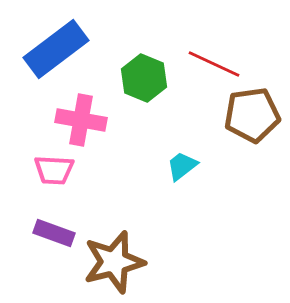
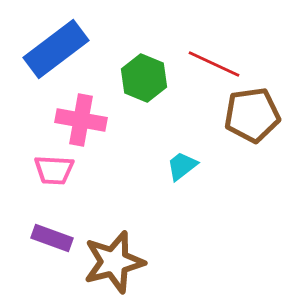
purple rectangle: moved 2 px left, 5 px down
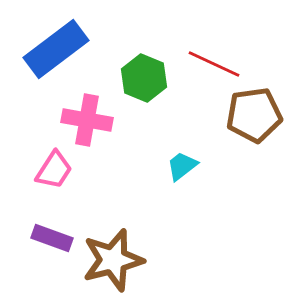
brown pentagon: moved 2 px right
pink cross: moved 6 px right
pink trapezoid: rotated 60 degrees counterclockwise
brown star: moved 1 px left, 2 px up
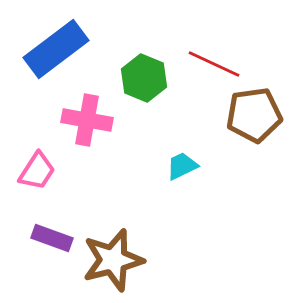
cyan trapezoid: rotated 12 degrees clockwise
pink trapezoid: moved 17 px left, 1 px down
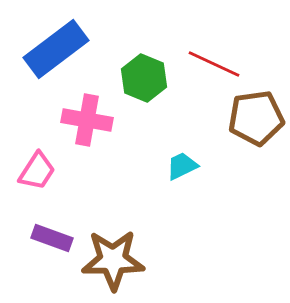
brown pentagon: moved 2 px right, 3 px down
brown star: rotated 14 degrees clockwise
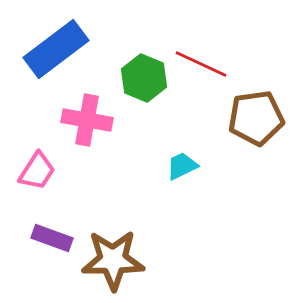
red line: moved 13 px left
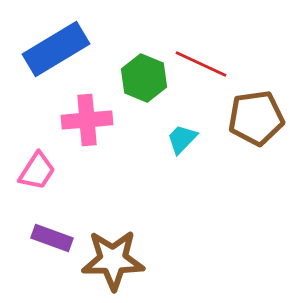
blue rectangle: rotated 6 degrees clockwise
pink cross: rotated 15 degrees counterclockwise
cyan trapezoid: moved 27 px up; rotated 20 degrees counterclockwise
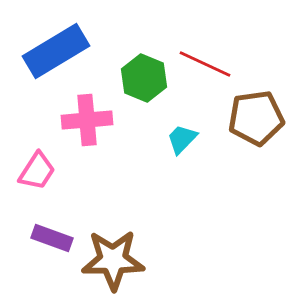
blue rectangle: moved 2 px down
red line: moved 4 px right
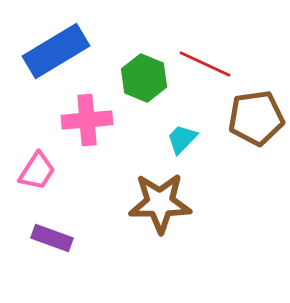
brown star: moved 47 px right, 57 px up
